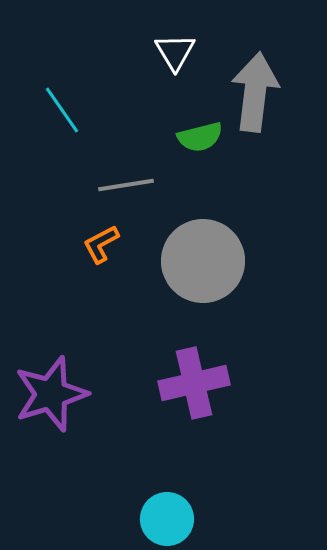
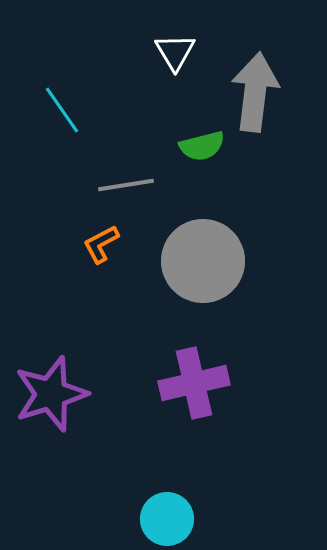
green semicircle: moved 2 px right, 9 px down
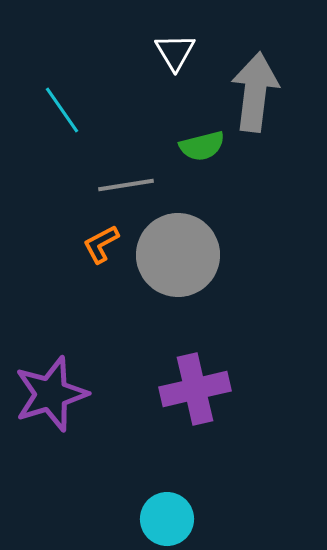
gray circle: moved 25 px left, 6 px up
purple cross: moved 1 px right, 6 px down
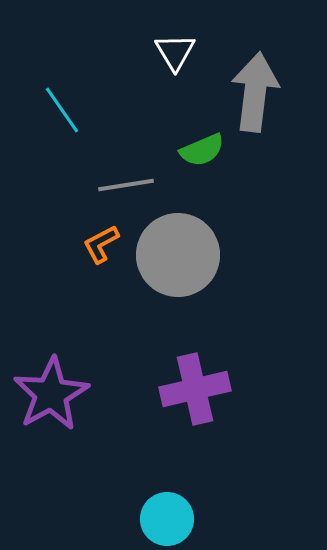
green semicircle: moved 4 px down; rotated 9 degrees counterclockwise
purple star: rotated 12 degrees counterclockwise
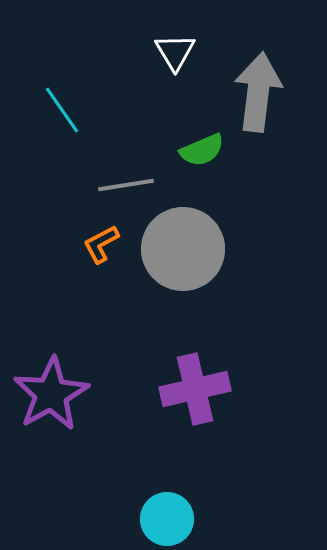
gray arrow: moved 3 px right
gray circle: moved 5 px right, 6 px up
